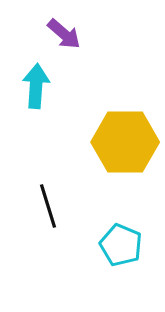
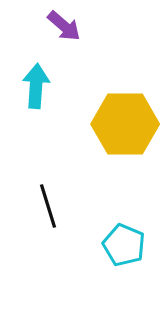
purple arrow: moved 8 px up
yellow hexagon: moved 18 px up
cyan pentagon: moved 3 px right
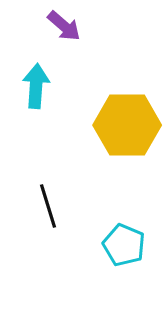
yellow hexagon: moved 2 px right, 1 px down
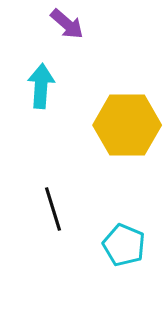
purple arrow: moved 3 px right, 2 px up
cyan arrow: moved 5 px right
black line: moved 5 px right, 3 px down
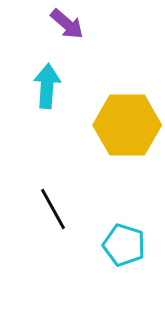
cyan arrow: moved 6 px right
black line: rotated 12 degrees counterclockwise
cyan pentagon: rotated 6 degrees counterclockwise
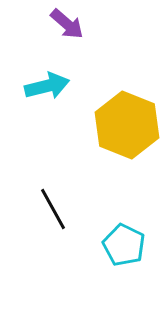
cyan arrow: rotated 72 degrees clockwise
yellow hexagon: rotated 22 degrees clockwise
cyan pentagon: rotated 9 degrees clockwise
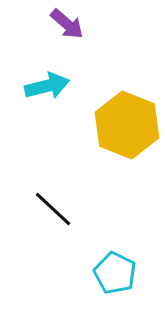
black line: rotated 18 degrees counterclockwise
cyan pentagon: moved 9 px left, 28 px down
